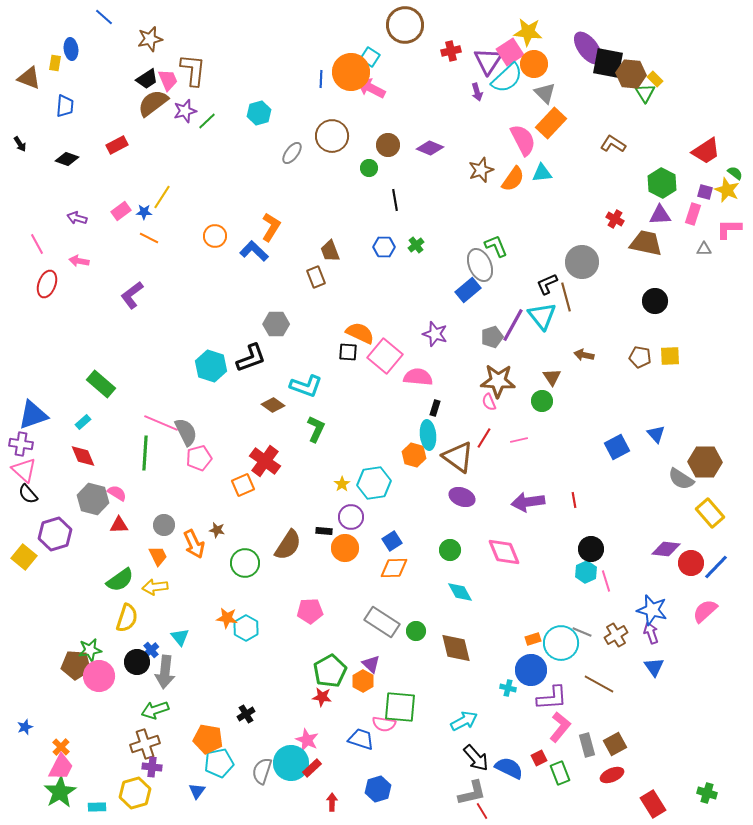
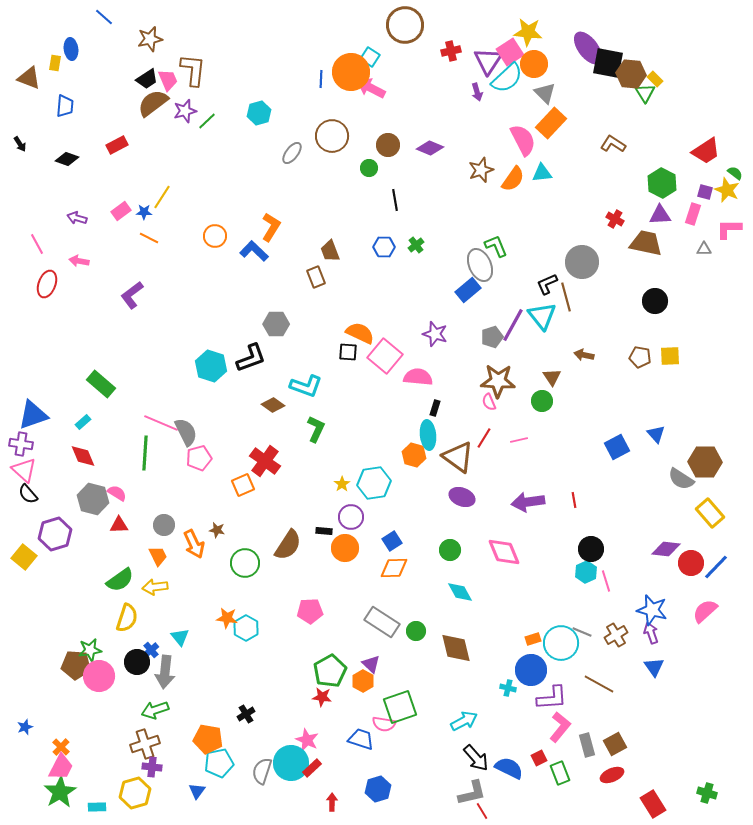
green square at (400, 707): rotated 24 degrees counterclockwise
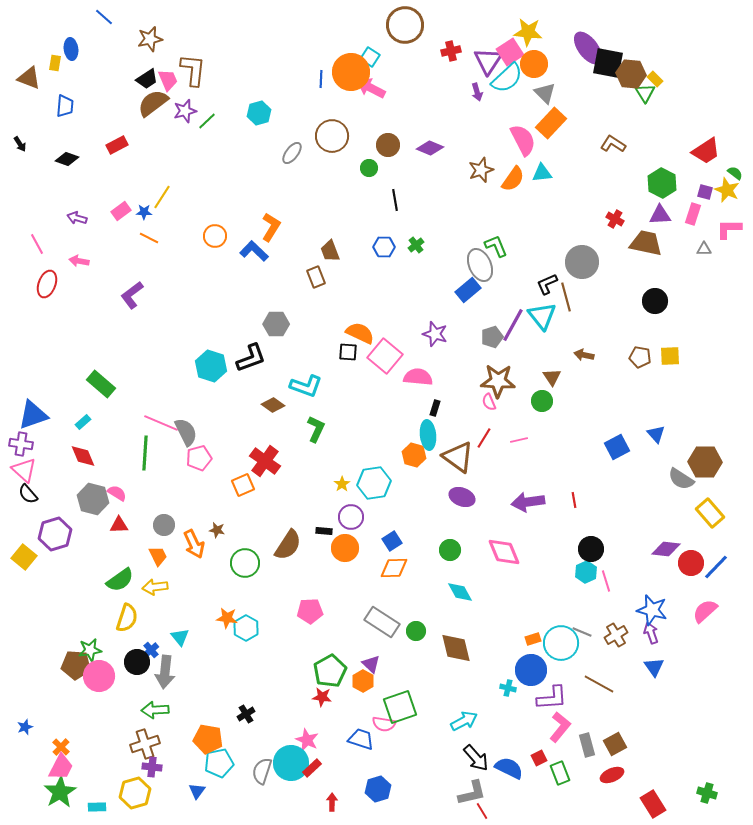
green arrow at (155, 710): rotated 16 degrees clockwise
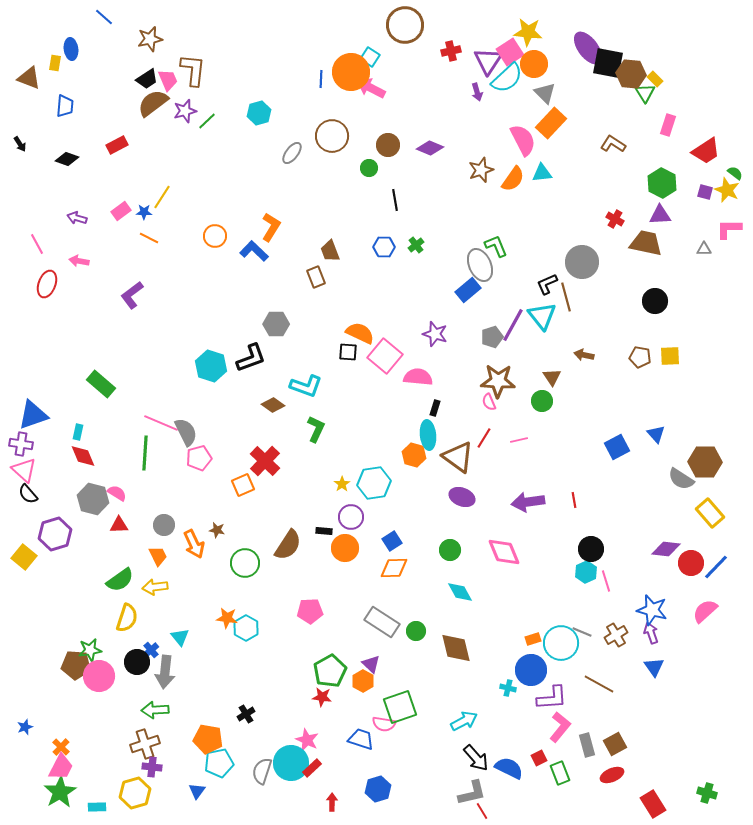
pink rectangle at (693, 214): moved 25 px left, 89 px up
cyan rectangle at (83, 422): moved 5 px left, 10 px down; rotated 35 degrees counterclockwise
red cross at (265, 461): rotated 8 degrees clockwise
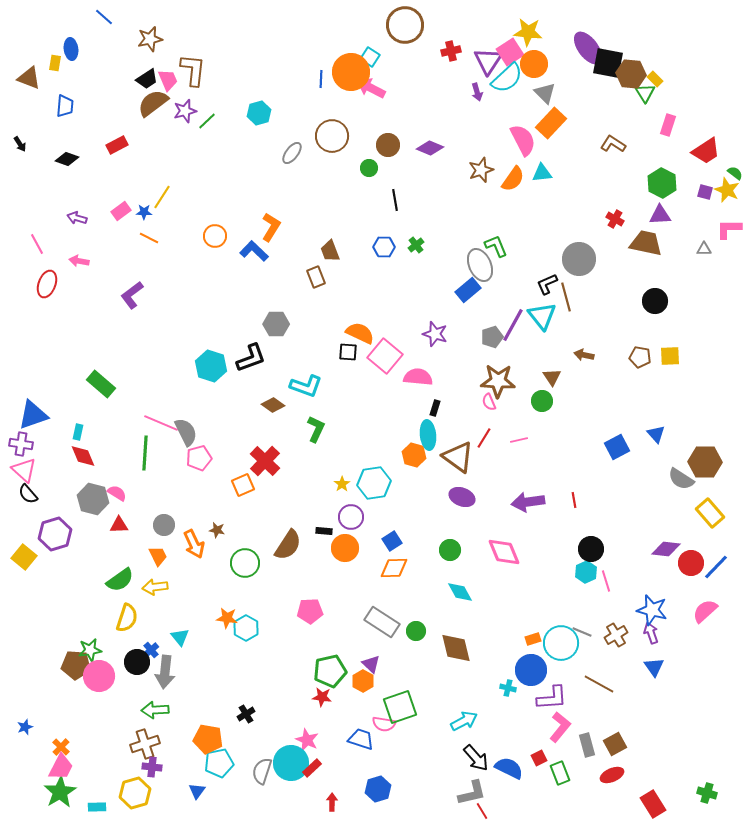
gray circle at (582, 262): moved 3 px left, 3 px up
green pentagon at (330, 671): rotated 16 degrees clockwise
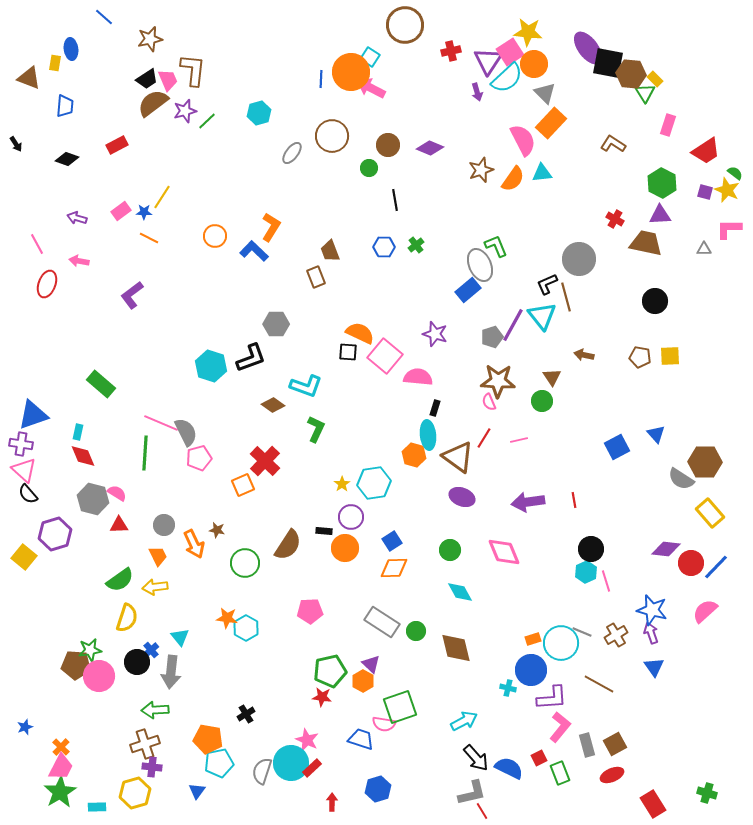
black arrow at (20, 144): moved 4 px left
gray arrow at (165, 672): moved 6 px right
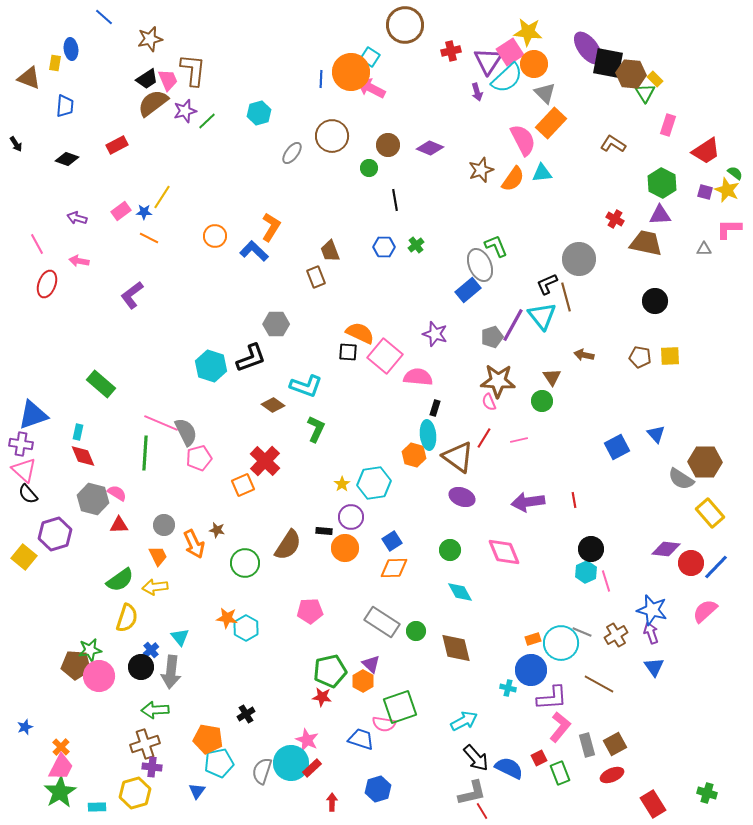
black circle at (137, 662): moved 4 px right, 5 px down
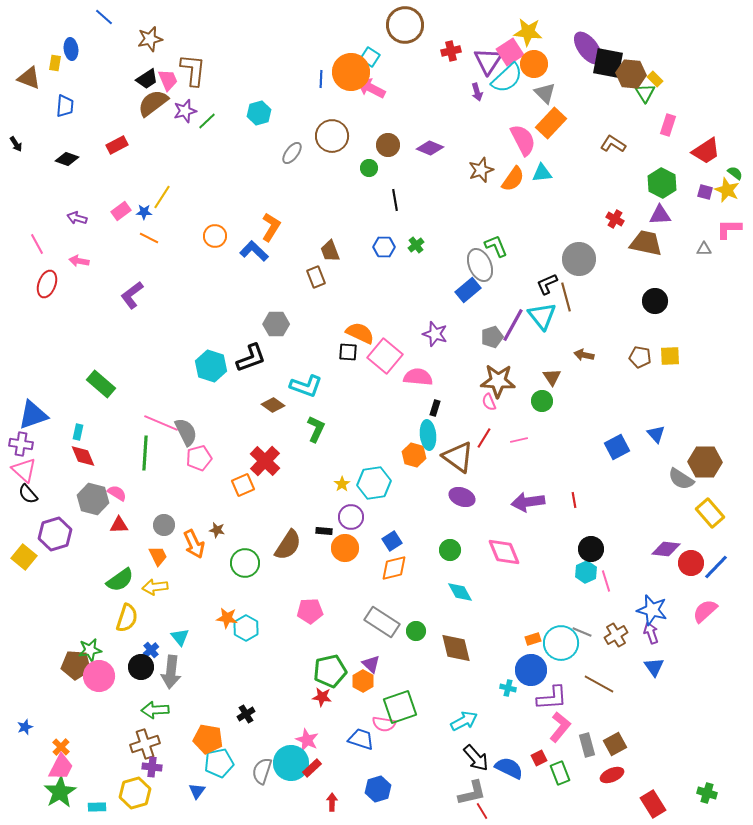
orange diamond at (394, 568): rotated 12 degrees counterclockwise
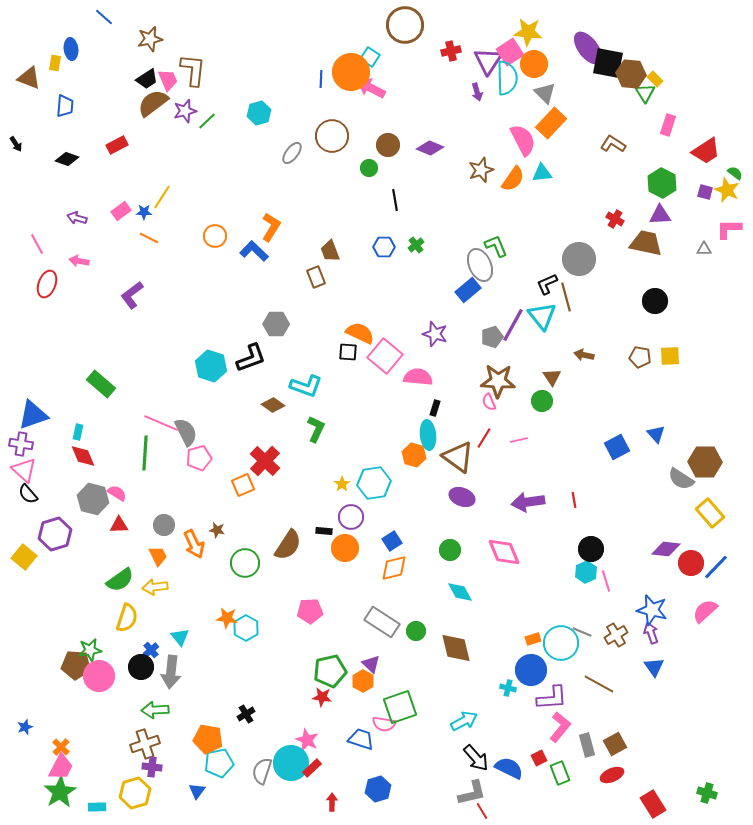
cyan semicircle at (507, 78): rotated 48 degrees counterclockwise
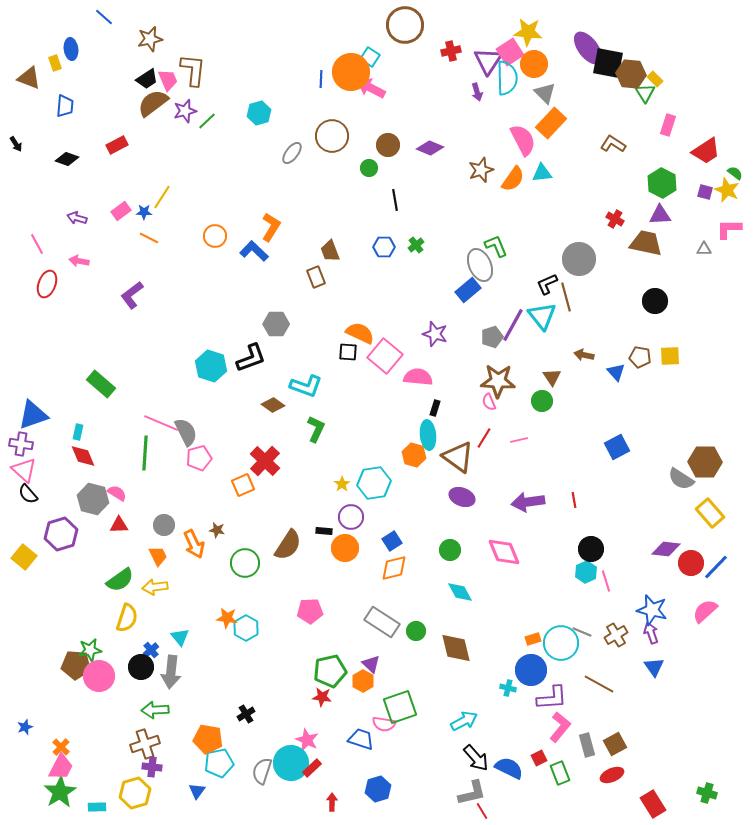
yellow rectangle at (55, 63): rotated 28 degrees counterclockwise
blue triangle at (656, 434): moved 40 px left, 62 px up
purple hexagon at (55, 534): moved 6 px right
